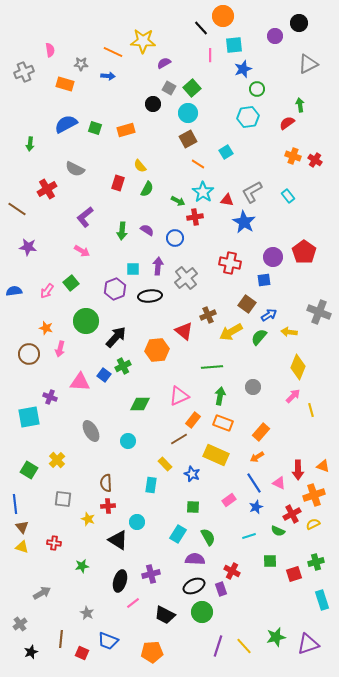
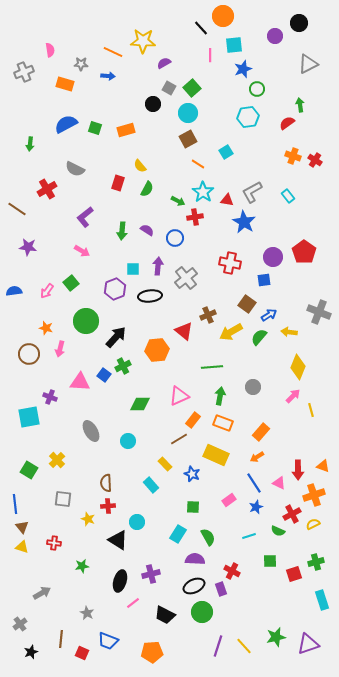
cyan rectangle at (151, 485): rotated 49 degrees counterclockwise
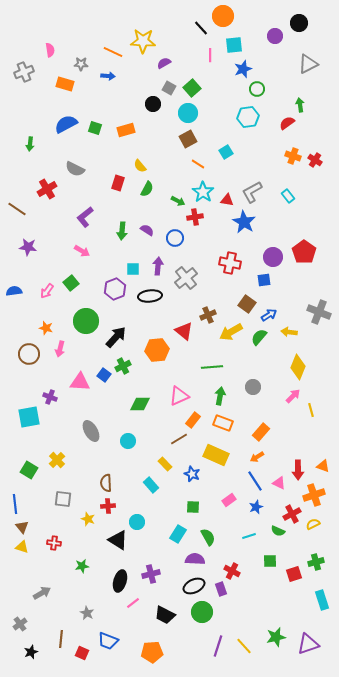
blue line at (254, 483): moved 1 px right, 2 px up
